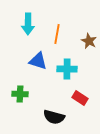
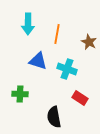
brown star: moved 1 px down
cyan cross: rotated 18 degrees clockwise
black semicircle: rotated 65 degrees clockwise
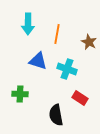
black semicircle: moved 2 px right, 2 px up
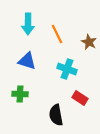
orange line: rotated 36 degrees counterclockwise
blue triangle: moved 11 px left
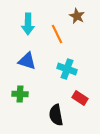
brown star: moved 12 px left, 26 px up
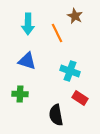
brown star: moved 2 px left
orange line: moved 1 px up
cyan cross: moved 3 px right, 2 px down
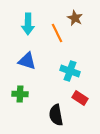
brown star: moved 2 px down
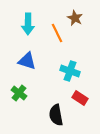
green cross: moved 1 px left, 1 px up; rotated 35 degrees clockwise
